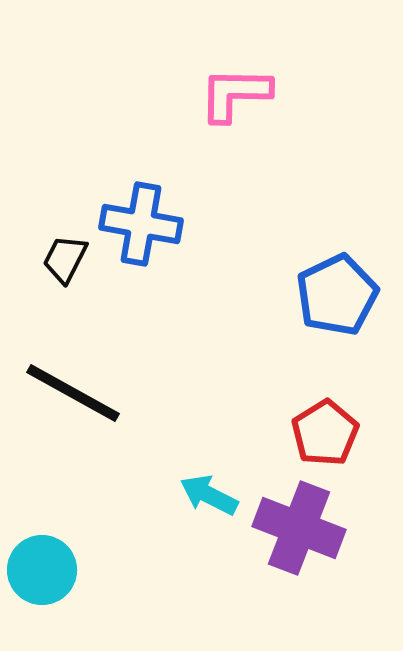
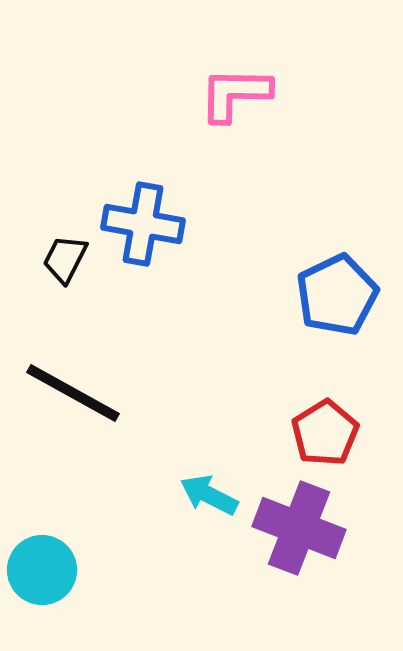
blue cross: moved 2 px right
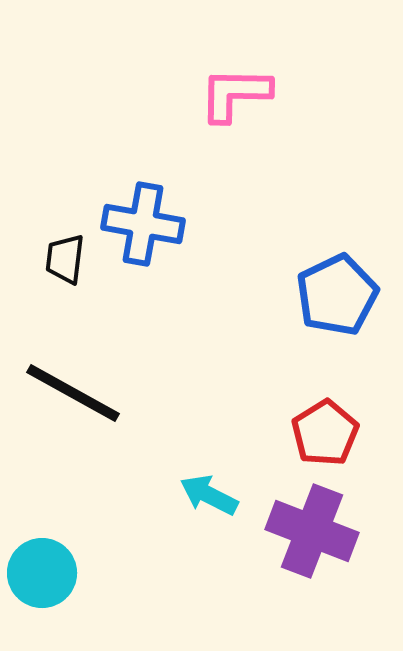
black trapezoid: rotated 20 degrees counterclockwise
purple cross: moved 13 px right, 3 px down
cyan circle: moved 3 px down
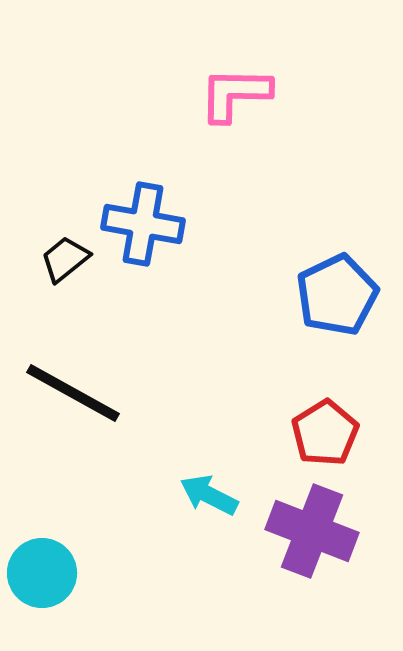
black trapezoid: rotated 44 degrees clockwise
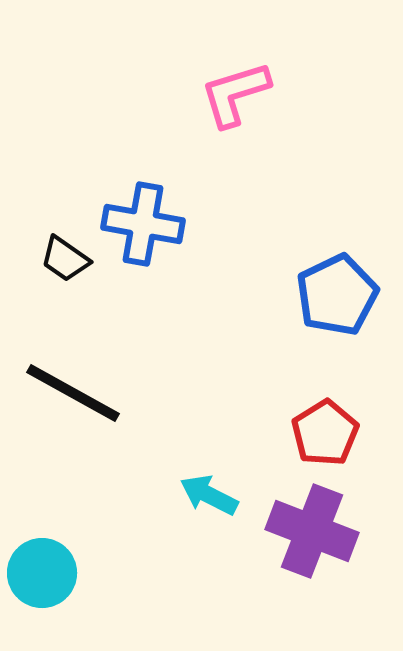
pink L-shape: rotated 18 degrees counterclockwise
black trapezoid: rotated 106 degrees counterclockwise
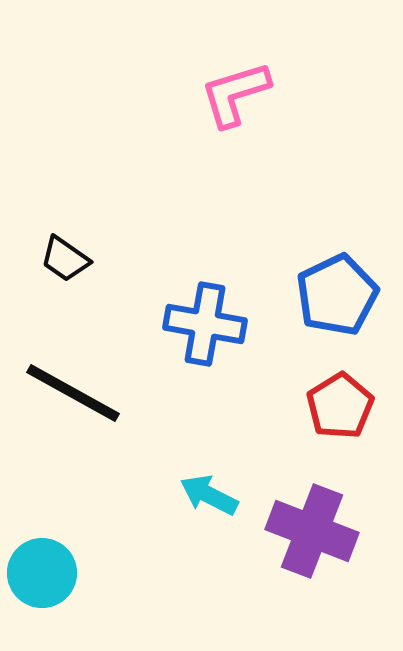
blue cross: moved 62 px right, 100 px down
red pentagon: moved 15 px right, 27 px up
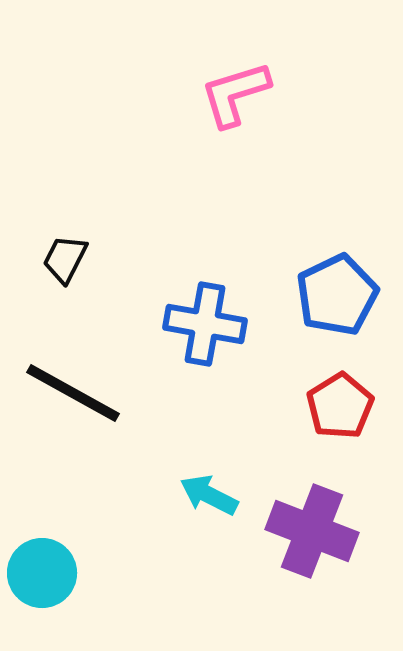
black trapezoid: rotated 82 degrees clockwise
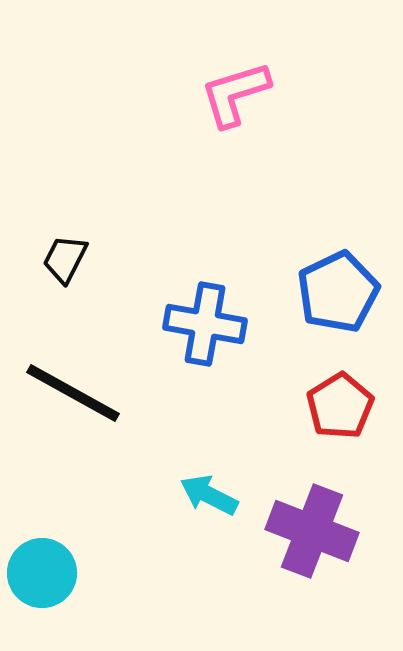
blue pentagon: moved 1 px right, 3 px up
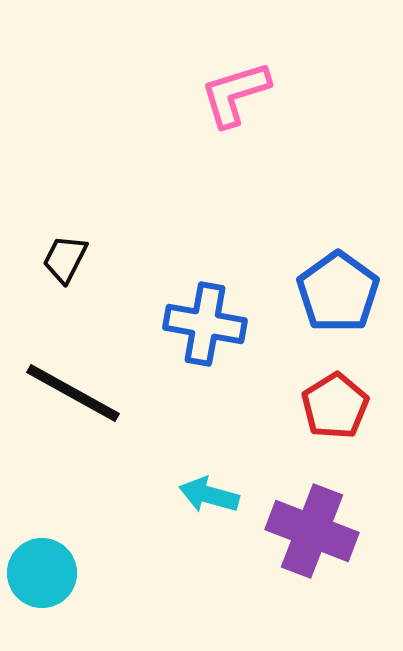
blue pentagon: rotated 10 degrees counterclockwise
red pentagon: moved 5 px left
cyan arrow: rotated 12 degrees counterclockwise
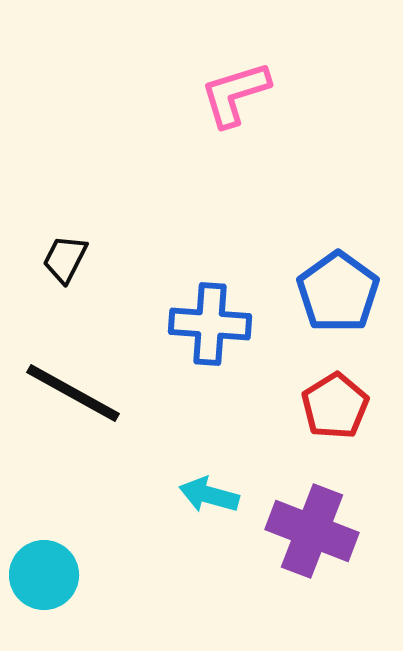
blue cross: moved 5 px right; rotated 6 degrees counterclockwise
cyan circle: moved 2 px right, 2 px down
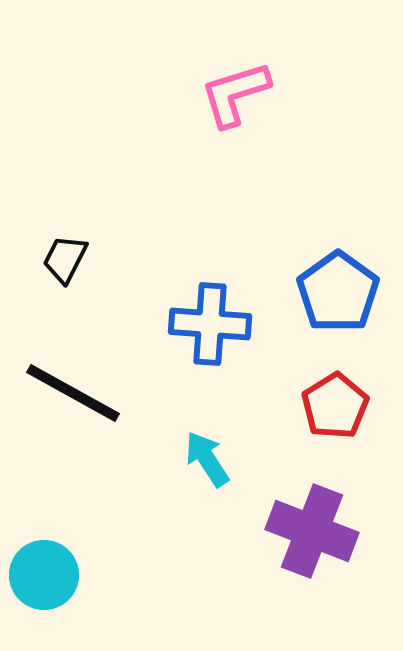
cyan arrow: moved 2 px left, 36 px up; rotated 42 degrees clockwise
